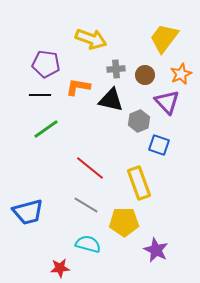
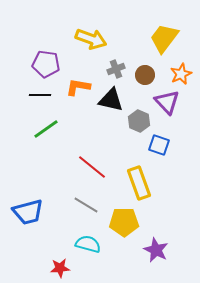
gray cross: rotated 18 degrees counterclockwise
gray hexagon: rotated 15 degrees counterclockwise
red line: moved 2 px right, 1 px up
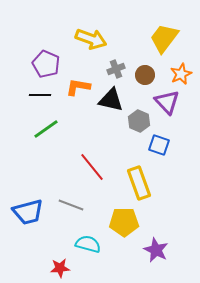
purple pentagon: rotated 16 degrees clockwise
red line: rotated 12 degrees clockwise
gray line: moved 15 px left; rotated 10 degrees counterclockwise
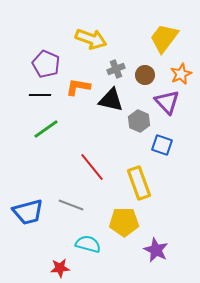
blue square: moved 3 px right
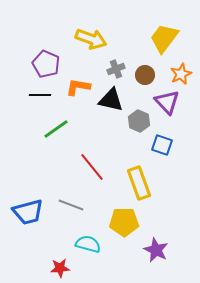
green line: moved 10 px right
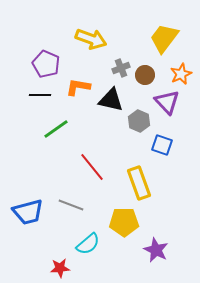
gray cross: moved 5 px right, 1 px up
cyan semicircle: rotated 125 degrees clockwise
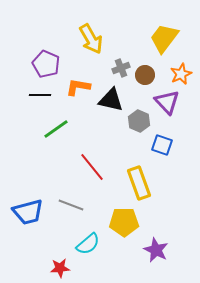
yellow arrow: rotated 40 degrees clockwise
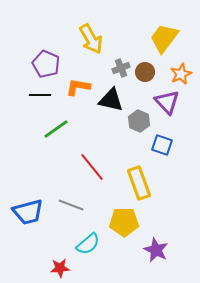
brown circle: moved 3 px up
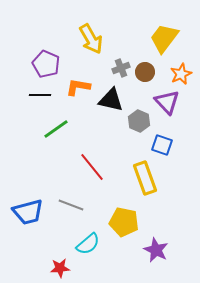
yellow rectangle: moved 6 px right, 5 px up
yellow pentagon: rotated 12 degrees clockwise
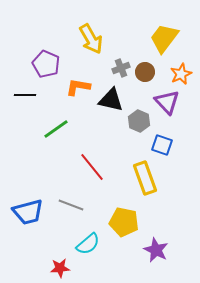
black line: moved 15 px left
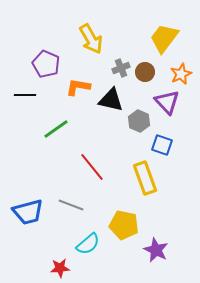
yellow pentagon: moved 3 px down
